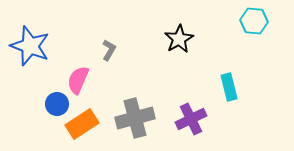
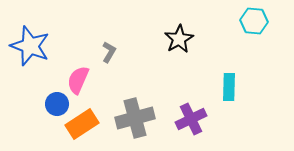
gray L-shape: moved 2 px down
cyan rectangle: rotated 16 degrees clockwise
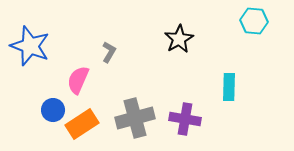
blue circle: moved 4 px left, 6 px down
purple cross: moved 6 px left; rotated 36 degrees clockwise
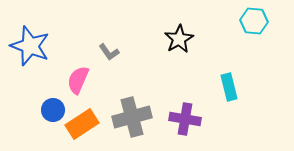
gray L-shape: rotated 115 degrees clockwise
cyan rectangle: rotated 16 degrees counterclockwise
gray cross: moved 3 px left, 1 px up
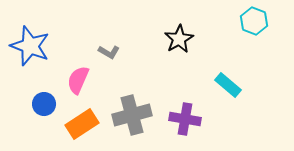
cyan hexagon: rotated 16 degrees clockwise
gray L-shape: rotated 25 degrees counterclockwise
cyan rectangle: moved 1 px left, 2 px up; rotated 36 degrees counterclockwise
blue circle: moved 9 px left, 6 px up
gray cross: moved 2 px up
